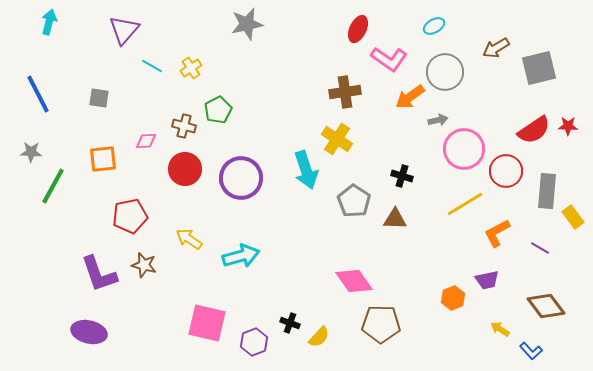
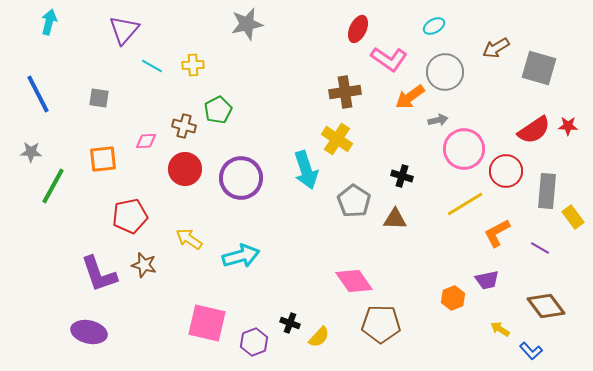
yellow cross at (191, 68): moved 2 px right, 3 px up; rotated 30 degrees clockwise
gray square at (539, 68): rotated 30 degrees clockwise
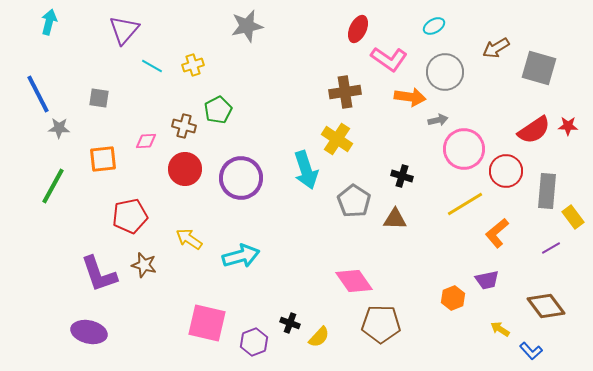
gray star at (247, 24): moved 2 px down
yellow cross at (193, 65): rotated 15 degrees counterclockwise
orange arrow at (410, 97): rotated 136 degrees counterclockwise
gray star at (31, 152): moved 28 px right, 24 px up
orange L-shape at (497, 233): rotated 12 degrees counterclockwise
purple line at (540, 248): moved 11 px right; rotated 60 degrees counterclockwise
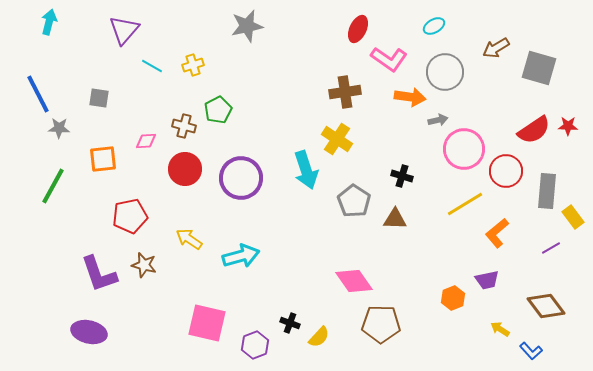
purple hexagon at (254, 342): moved 1 px right, 3 px down
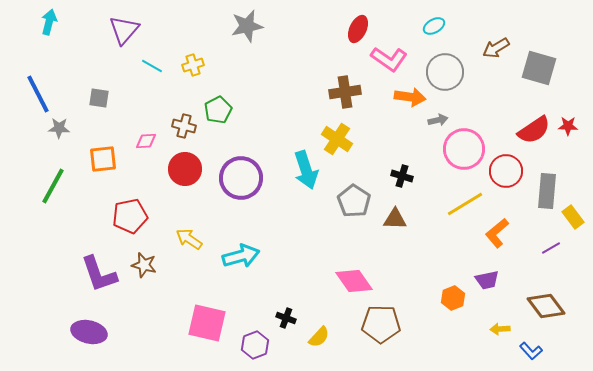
black cross at (290, 323): moved 4 px left, 5 px up
yellow arrow at (500, 329): rotated 36 degrees counterclockwise
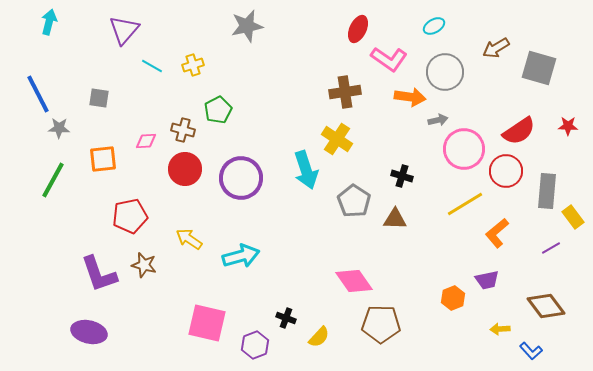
brown cross at (184, 126): moved 1 px left, 4 px down
red semicircle at (534, 130): moved 15 px left, 1 px down
green line at (53, 186): moved 6 px up
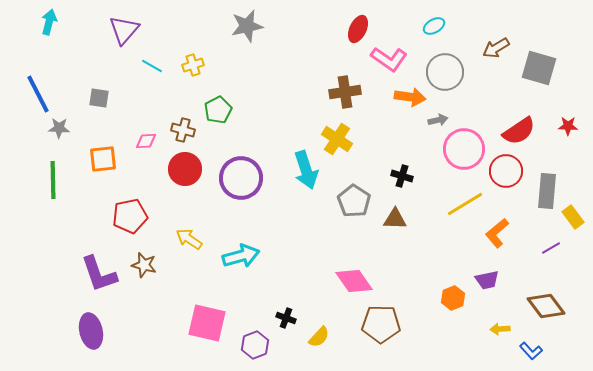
green line at (53, 180): rotated 30 degrees counterclockwise
purple ellipse at (89, 332): moved 2 px right, 1 px up; rotated 64 degrees clockwise
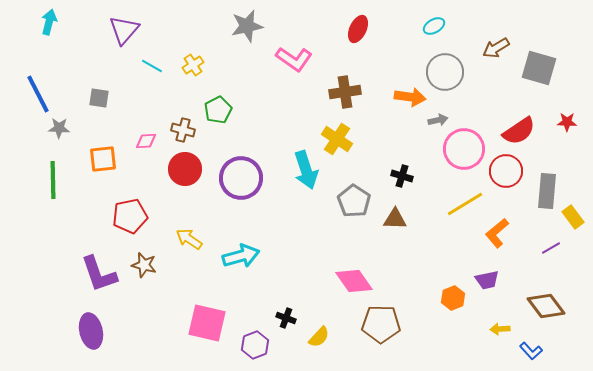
pink L-shape at (389, 59): moved 95 px left
yellow cross at (193, 65): rotated 15 degrees counterclockwise
red star at (568, 126): moved 1 px left, 4 px up
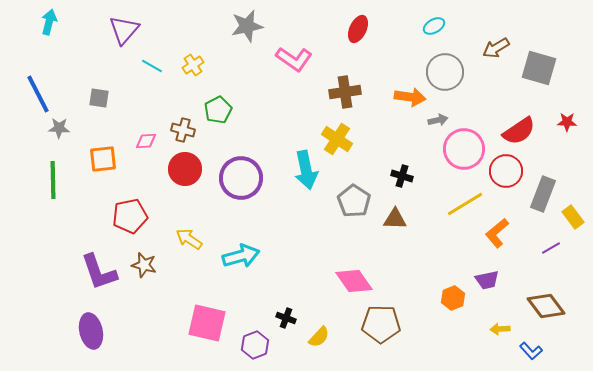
cyan arrow at (306, 170): rotated 6 degrees clockwise
gray rectangle at (547, 191): moved 4 px left, 3 px down; rotated 16 degrees clockwise
purple L-shape at (99, 274): moved 2 px up
